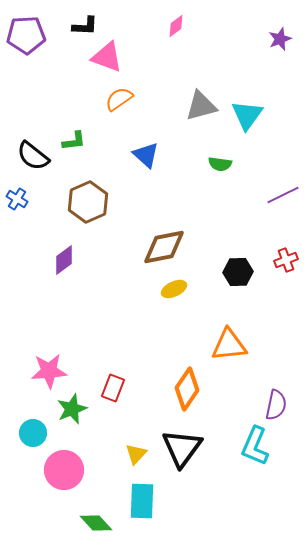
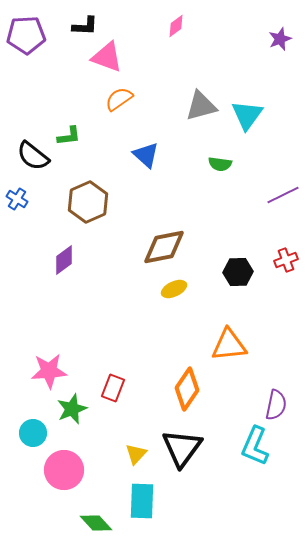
green L-shape: moved 5 px left, 5 px up
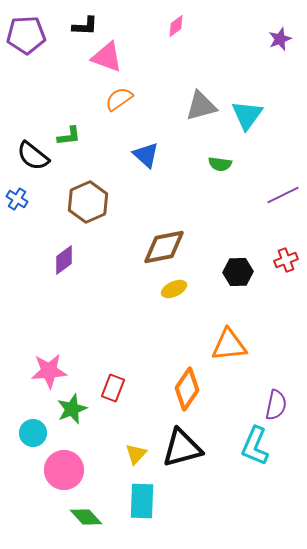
black triangle: rotated 39 degrees clockwise
green diamond: moved 10 px left, 6 px up
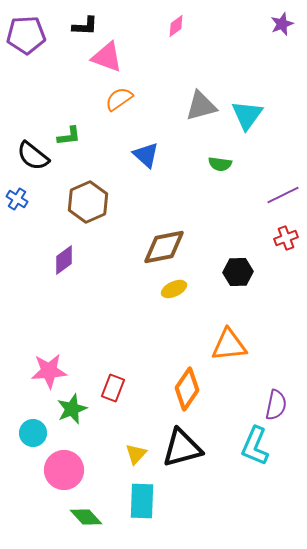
purple star: moved 2 px right, 15 px up
red cross: moved 22 px up
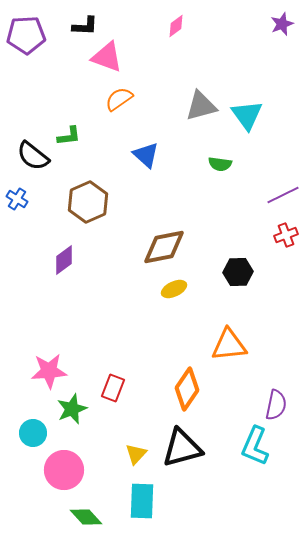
cyan triangle: rotated 12 degrees counterclockwise
red cross: moved 3 px up
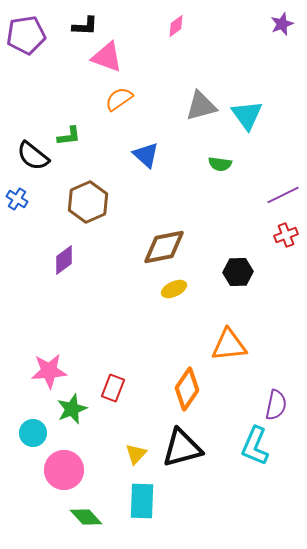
purple pentagon: rotated 6 degrees counterclockwise
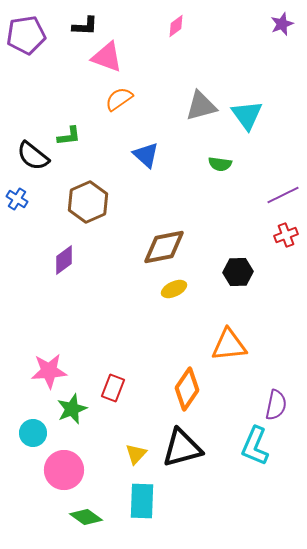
green diamond: rotated 12 degrees counterclockwise
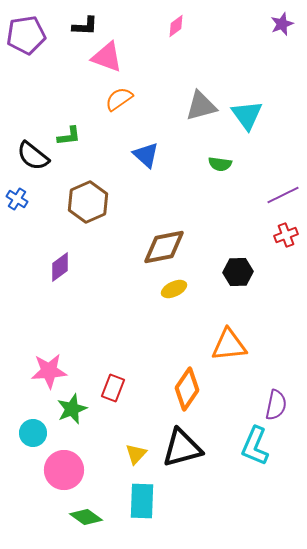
purple diamond: moved 4 px left, 7 px down
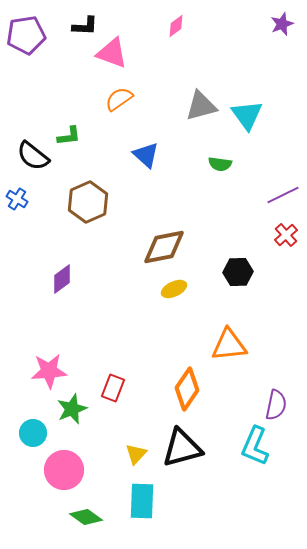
pink triangle: moved 5 px right, 4 px up
red cross: rotated 20 degrees counterclockwise
purple diamond: moved 2 px right, 12 px down
